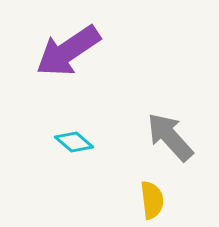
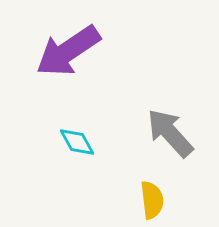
gray arrow: moved 4 px up
cyan diamond: moved 3 px right; rotated 21 degrees clockwise
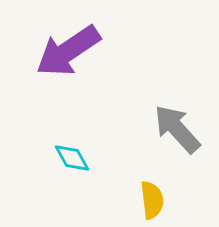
gray arrow: moved 7 px right, 4 px up
cyan diamond: moved 5 px left, 16 px down
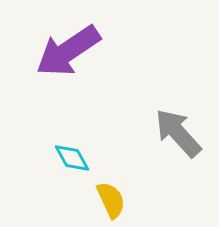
gray arrow: moved 1 px right, 4 px down
yellow semicircle: moved 41 px left; rotated 18 degrees counterclockwise
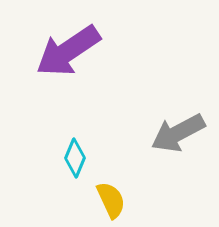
gray arrow: rotated 76 degrees counterclockwise
cyan diamond: moved 3 px right; rotated 51 degrees clockwise
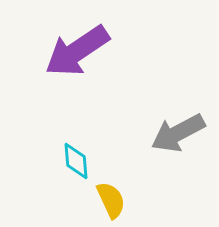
purple arrow: moved 9 px right
cyan diamond: moved 1 px right, 3 px down; rotated 27 degrees counterclockwise
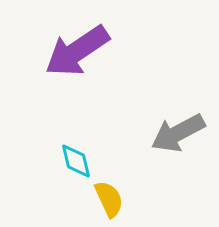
cyan diamond: rotated 9 degrees counterclockwise
yellow semicircle: moved 2 px left, 1 px up
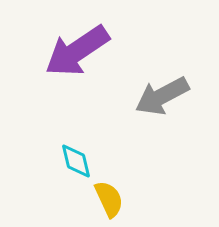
gray arrow: moved 16 px left, 37 px up
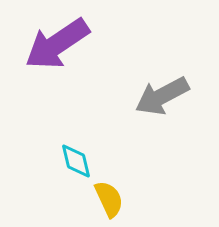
purple arrow: moved 20 px left, 7 px up
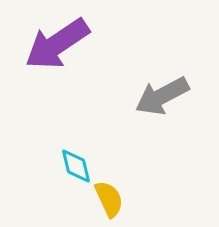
cyan diamond: moved 5 px down
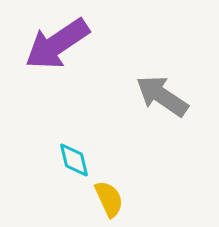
gray arrow: rotated 62 degrees clockwise
cyan diamond: moved 2 px left, 6 px up
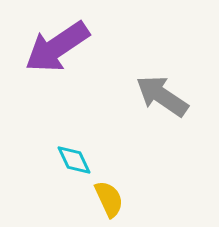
purple arrow: moved 3 px down
cyan diamond: rotated 12 degrees counterclockwise
